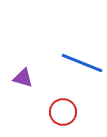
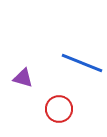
red circle: moved 4 px left, 3 px up
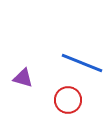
red circle: moved 9 px right, 9 px up
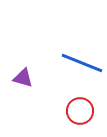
red circle: moved 12 px right, 11 px down
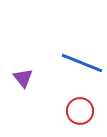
purple triangle: rotated 35 degrees clockwise
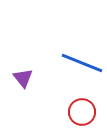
red circle: moved 2 px right, 1 px down
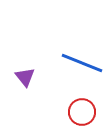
purple triangle: moved 2 px right, 1 px up
